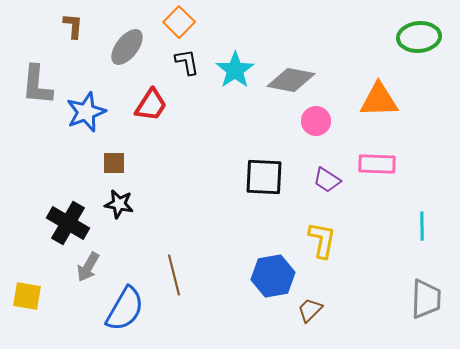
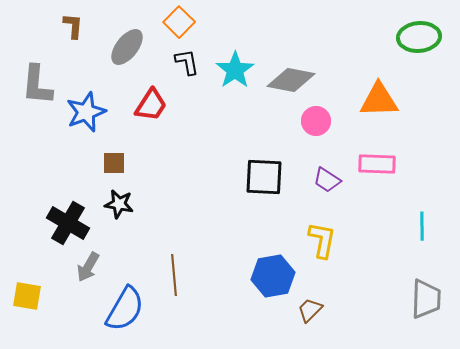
brown line: rotated 9 degrees clockwise
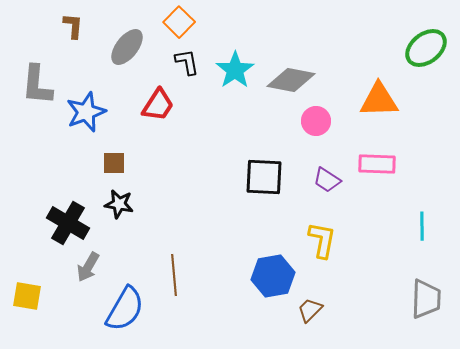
green ellipse: moved 7 px right, 11 px down; rotated 33 degrees counterclockwise
red trapezoid: moved 7 px right
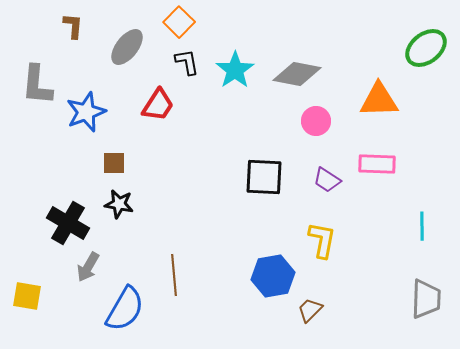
gray diamond: moved 6 px right, 6 px up
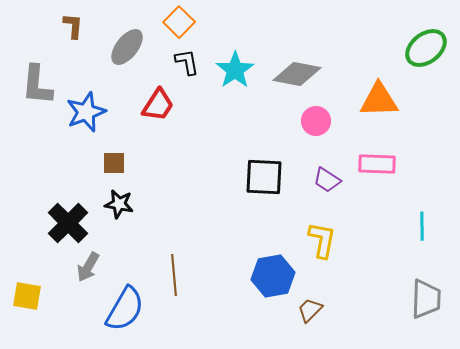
black cross: rotated 15 degrees clockwise
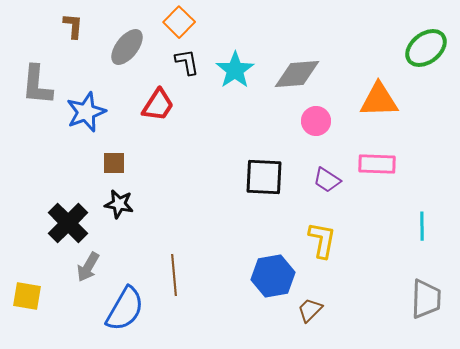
gray diamond: rotated 15 degrees counterclockwise
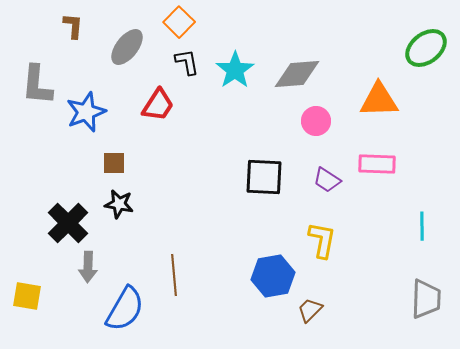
gray arrow: rotated 28 degrees counterclockwise
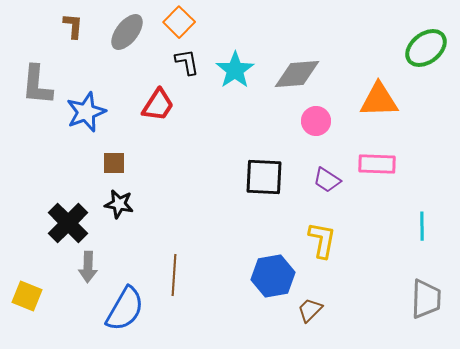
gray ellipse: moved 15 px up
brown line: rotated 9 degrees clockwise
yellow square: rotated 12 degrees clockwise
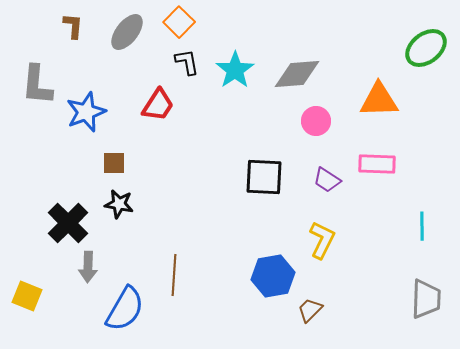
yellow L-shape: rotated 15 degrees clockwise
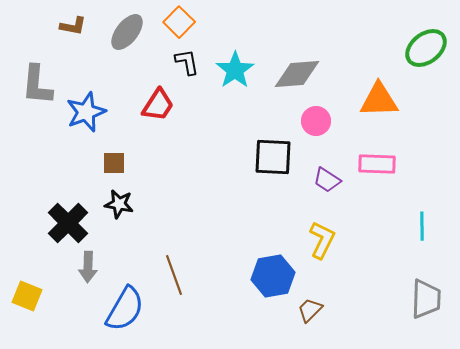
brown L-shape: rotated 96 degrees clockwise
black square: moved 9 px right, 20 px up
brown line: rotated 24 degrees counterclockwise
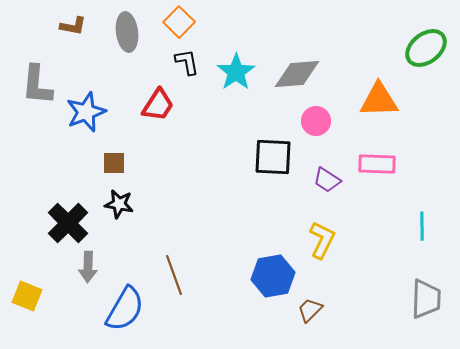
gray ellipse: rotated 45 degrees counterclockwise
cyan star: moved 1 px right, 2 px down
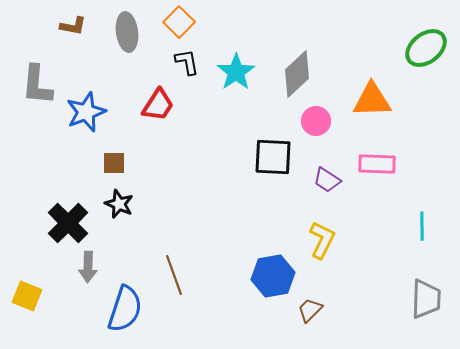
gray diamond: rotated 39 degrees counterclockwise
orange triangle: moved 7 px left
black star: rotated 12 degrees clockwise
blue semicircle: rotated 12 degrees counterclockwise
